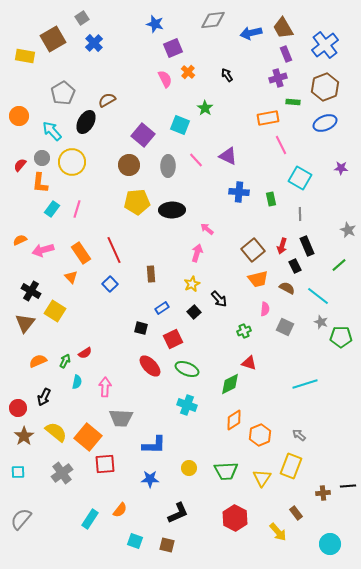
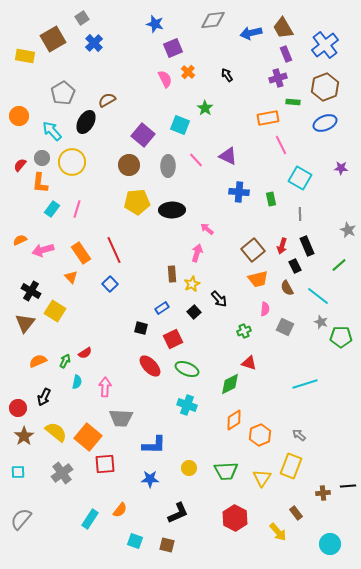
brown rectangle at (151, 274): moved 21 px right
brown semicircle at (287, 288): rotated 147 degrees counterclockwise
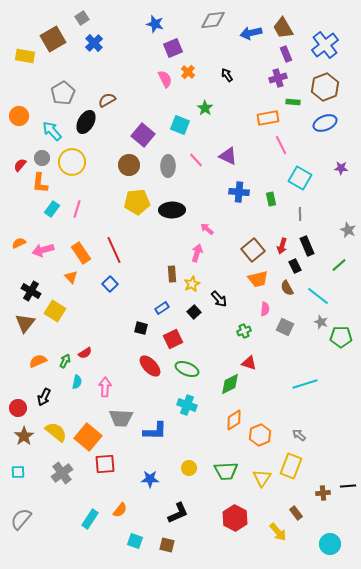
orange semicircle at (20, 240): moved 1 px left, 3 px down
blue L-shape at (154, 445): moved 1 px right, 14 px up
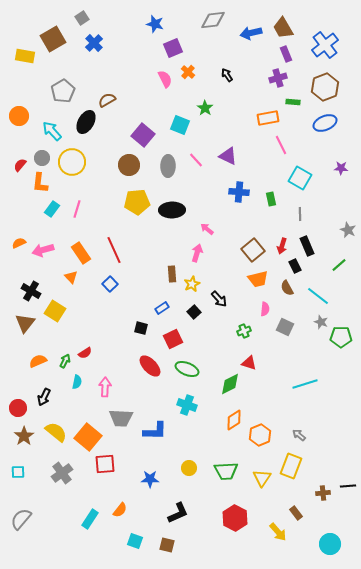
gray pentagon at (63, 93): moved 2 px up
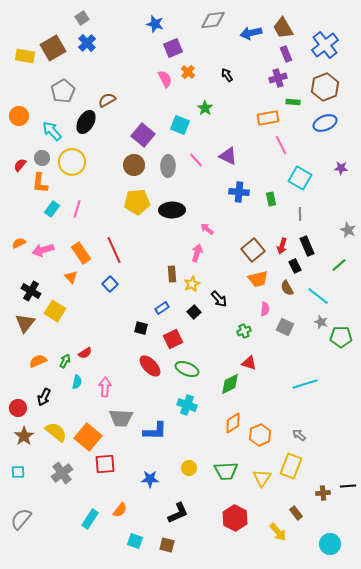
brown square at (53, 39): moved 9 px down
blue cross at (94, 43): moved 7 px left
brown circle at (129, 165): moved 5 px right
orange diamond at (234, 420): moved 1 px left, 3 px down
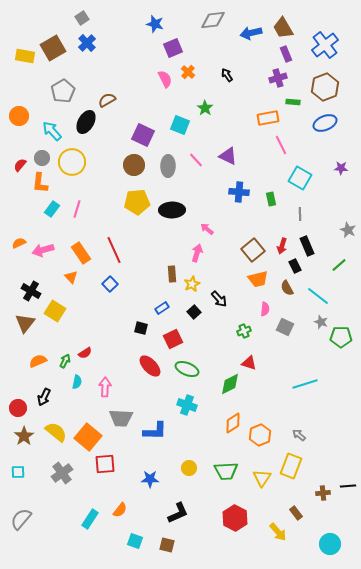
purple square at (143, 135): rotated 15 degrees counterclockwise
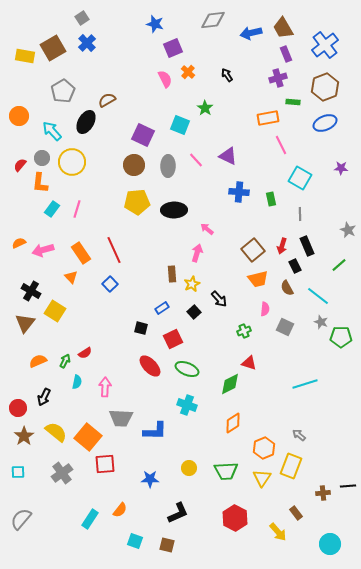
black ellipse at (172, 210): moved 2 px right
orange hexagon at (260, 435): moved 4 px right, 13 px down
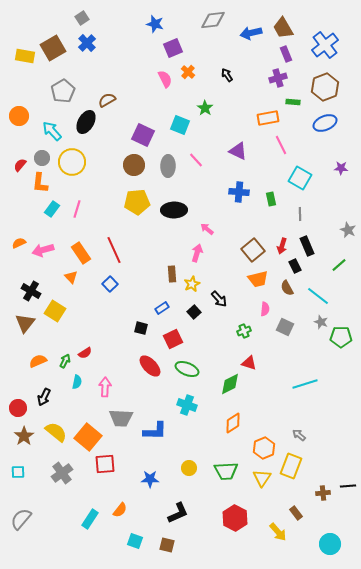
purple triangle at (228, 156): moved 10 px right, 5 px up
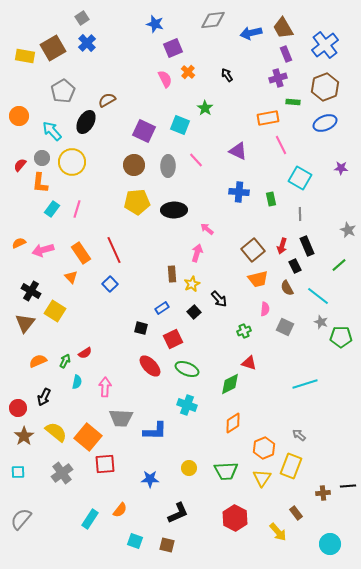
purple square at (143, 135): moved 1 px right, 4 px up
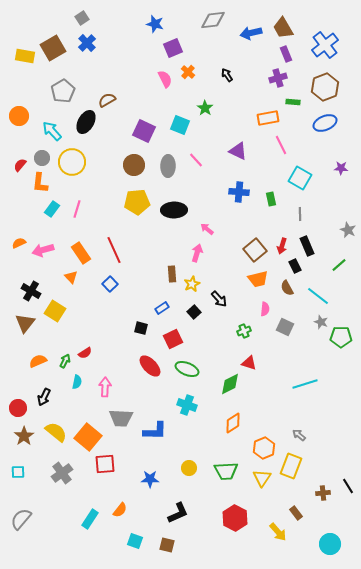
brown square at (253, 250): moved 2 px right
black line at (348, 486): rotated 63 degrees clockwise
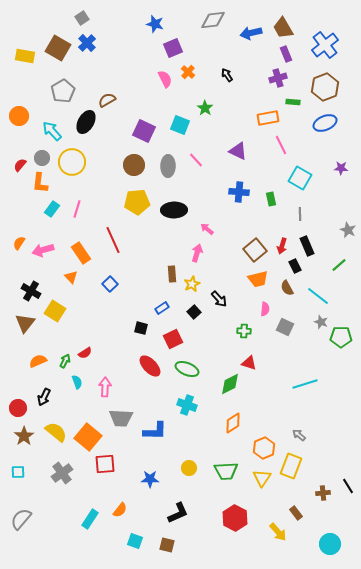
brown square at (53, 48): moved 5 px right; rotated 30 degrees counterclockwise
orange semicircle at (19, 243): rotated 32 degrees counterclockwise
red line at (114, 250): moved 1 px left, 10 px up
green cross at (244, 331): rotated 24 degrees clockwise
cyan semicircle at (77, 382): rotated 32 degrees counterclockwise
